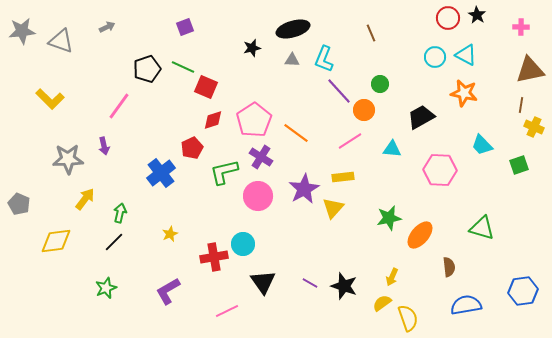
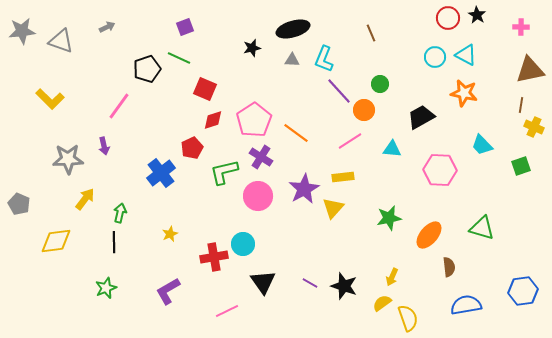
green line at (183, 67): moved 4 px left, 9 px up
red square at (206, 87): moved 1 px left, 2 px down
green square at (519, 165): moved 2 px right, 1 px down
orange ellipse at (420, 235): moved 9 px right
black line at (114, 242): rotated 45 degrees counterclockwise
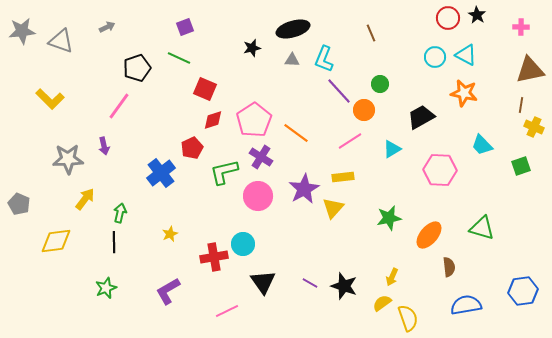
black pentagon at (147, 69): moved 10 px left, 1 px up
cyan triangle at (392, 149): rotated 36 degrees counterclockwise
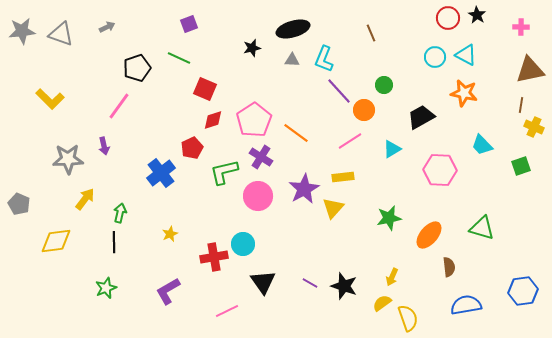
purple square at (185, 27): moved 4 px right, 3 px up
gray triangle at (61, 41): moved 7 px up
green circle at (380, 84): moved 4 px right, 1 px down
